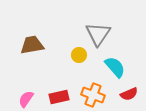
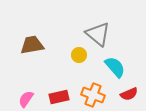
gray triangle: rotated 24 degrees counterclockwise
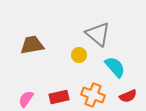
red semicircle: moved 1 px left, 2 px down
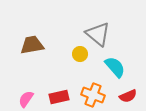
yellow circle: moved 1 px right, 1 px up
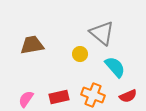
gray triangle: moved 4 px right, 1 px up
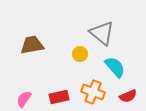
orange cross: moved 3 px up
pink semicircle: moved 2 px left
